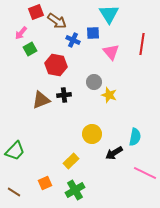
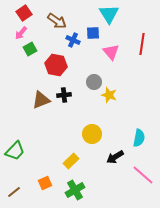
red square: moved 12 px left, 1 px down; rotated 14 degrees counterclockwise
cyan semicircle: moved 4 px right, 1 px down
black arrow: moved 1 px right, 4 px down
pink line: moved 2 px left, 2 px down; rotated 15 degrees clockwise
brown line: rotated 72 degrees counterclockwise
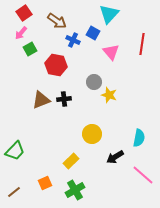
cyan triangle: rotated 15 degrees clockwise
blue square: rotated 32 degrees clockwise
black cross: moved 4 px down
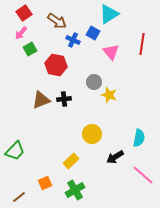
cyan triangle: rotated 15 degrees clockwise
brown line: moved 5 px right, 5 px down
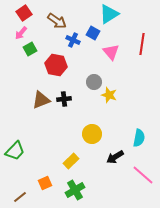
brown line: moved 1 px right
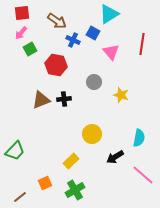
red square: moved 2 px left; rotated 28 degrees clockwise
yellow star: moved 12 px right
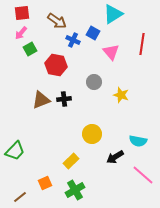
cyan triangle: moved 4 px right
cyan semicircle: moved 1 px left, 3 px down; rotated 90 degrees clockwise
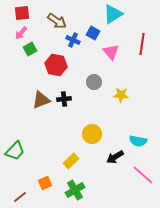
yellow star: rotated 14 degrees counterclockwise
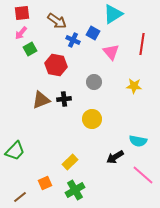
yellow star: moved 13 px right, 9 px up
yellow circle: moved 15 px up
yellow rectangle: moved 1 px left, 1 px down
